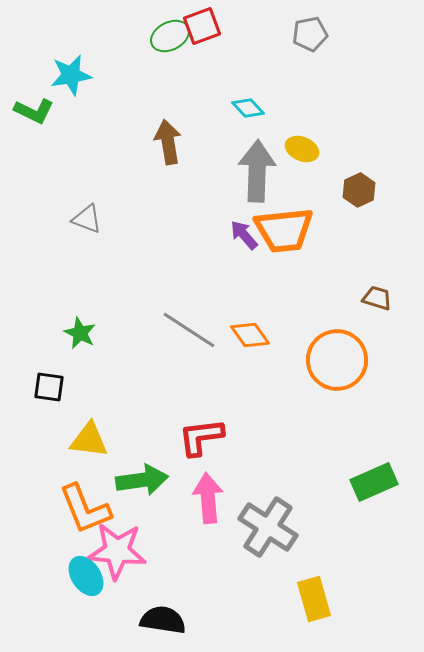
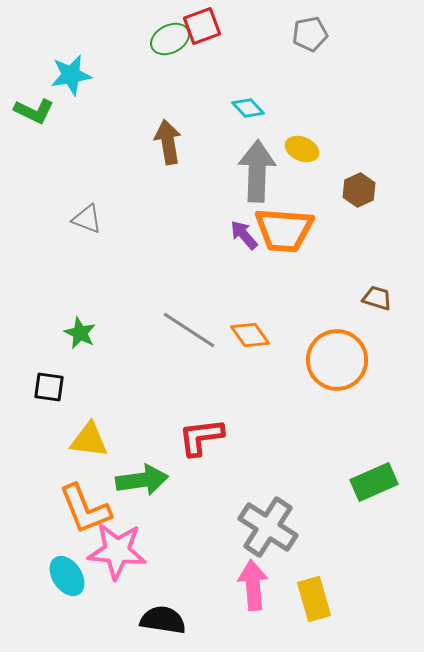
green ellipse: moved 3 px down
orange trapezoid: rotated 10 degrees clockwise
pink arrow: moved 45 px right, 87 px down
cyan ellipse: moved 19 px left
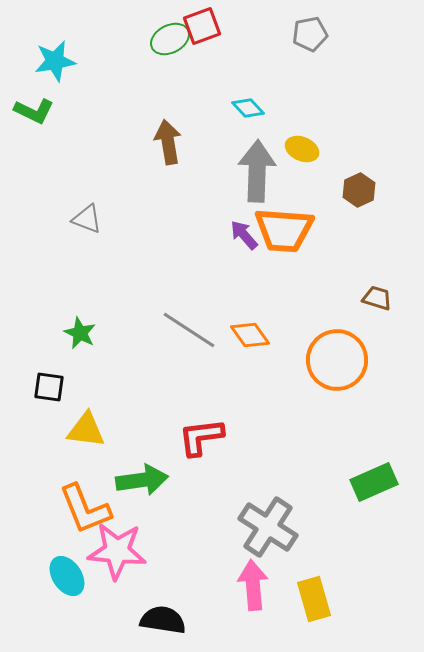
cyan star: moved 16 px left, 14 px up
yellow triangle: moved 3 px left, 10 px up
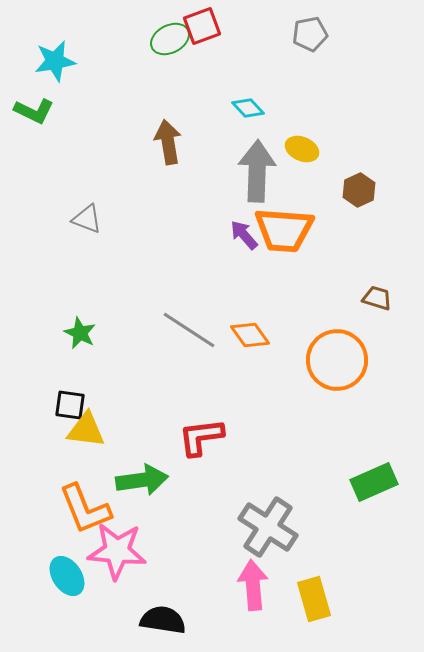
black square: moved 21 px right, 18 px down
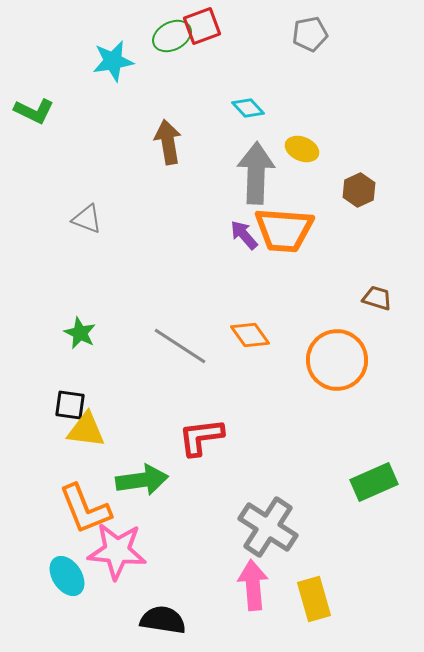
green ellipse: moved 2 px right, 3 px up
cyan star: moved 58 px right
gray arrow: moved 1 px left, 2 px down
gray line: moved 9 px left, 16 px down
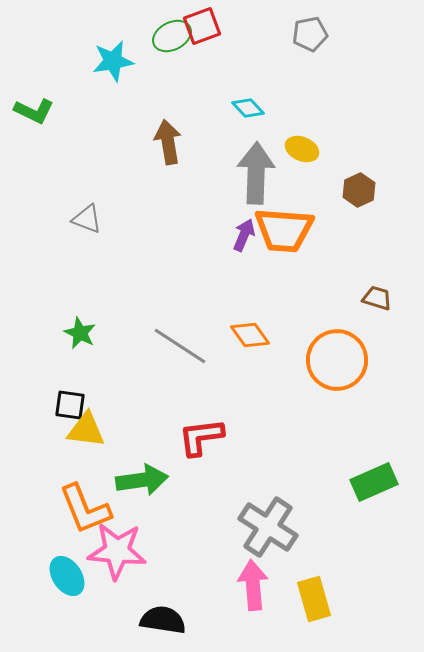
purple arrow: rotated 64 degrees clockwise
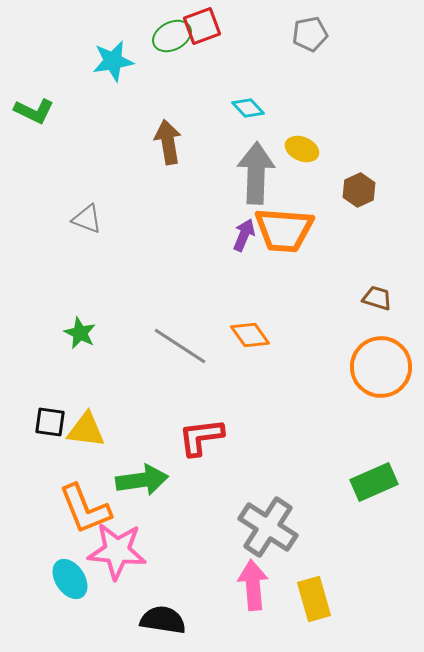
orange circle: moved 44 px right, 7 px down
black square: moved 20 px left, 17 px down
cyan ellipse: moved 3 px right, 3 px down
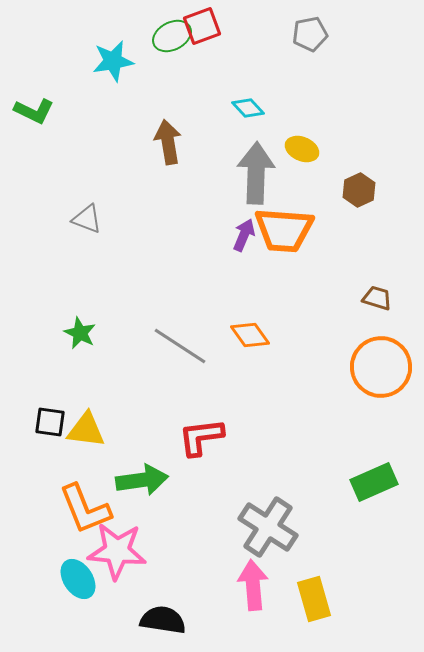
cyan ellipse: moved 8 px right
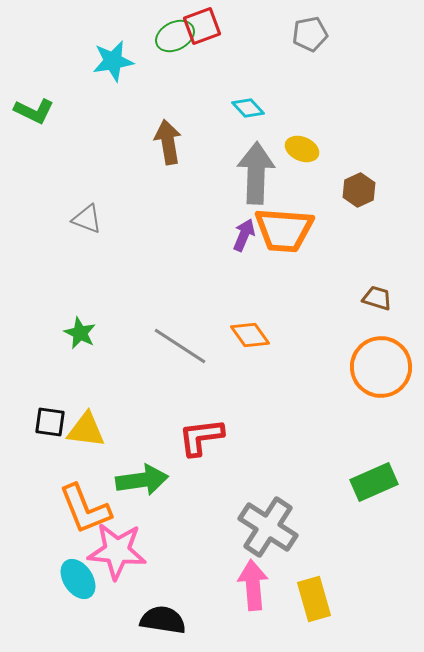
green ellipse: moved 3 px right
